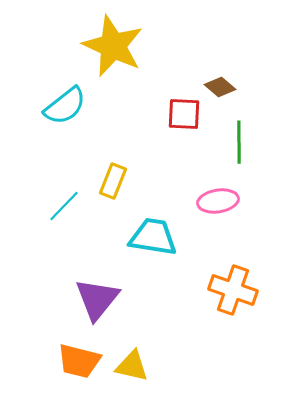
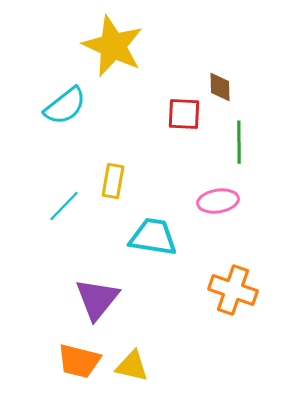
brown diamond: rotated 48 degrees clockwise
yellow rectangle: rotated 12 degrees counterclockwise
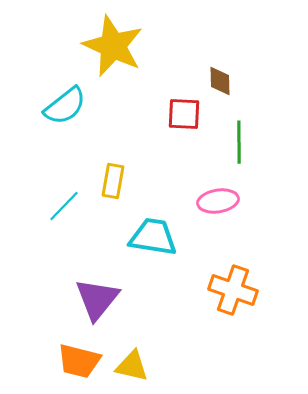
brown diamond: moved 6 px up
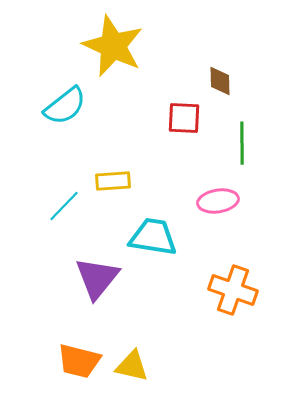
red square: moved 4 px down
green line: moved 3 px right, 1 px down
yellow rectangle: rotated 76 degrees clockwise
purple triangle: moved 21 px up
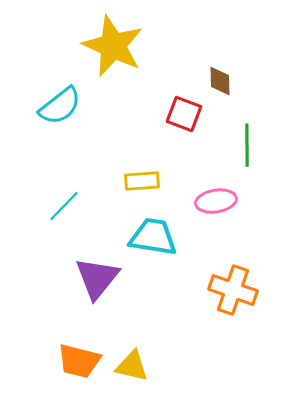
cyan semicircle: moved 5 px left
red square: moved 4 px up; rotated 18 degrees clockwise
green line: moved 5 px right, 2 px down
yellow rectangle: moved 29 px right
pink ellipse: moved 2 px left
